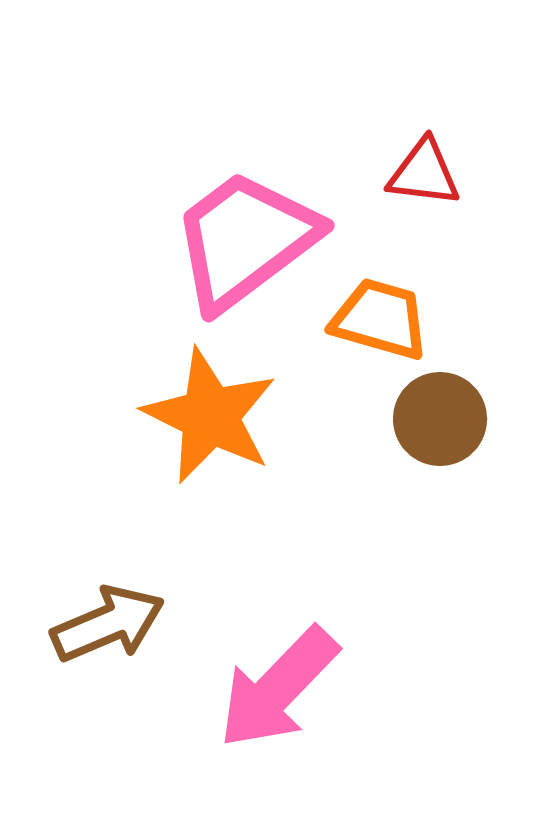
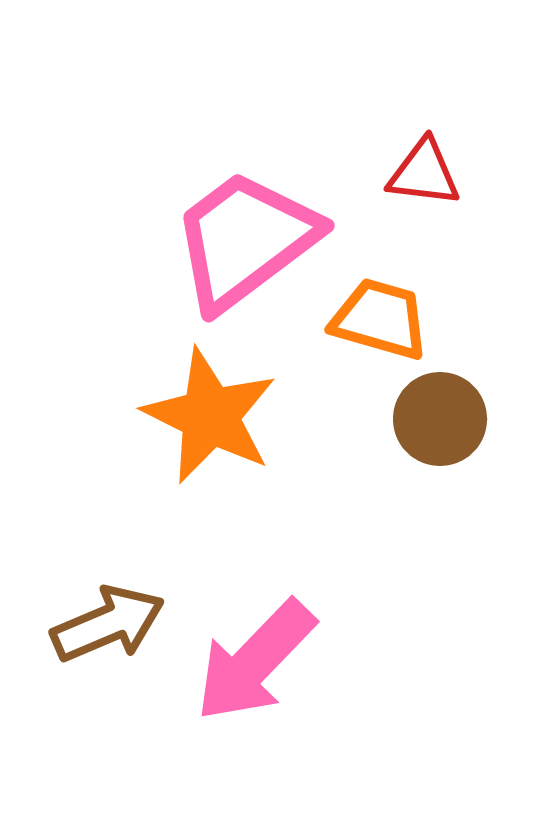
pink arrow: moved 23 px left, 27 px up
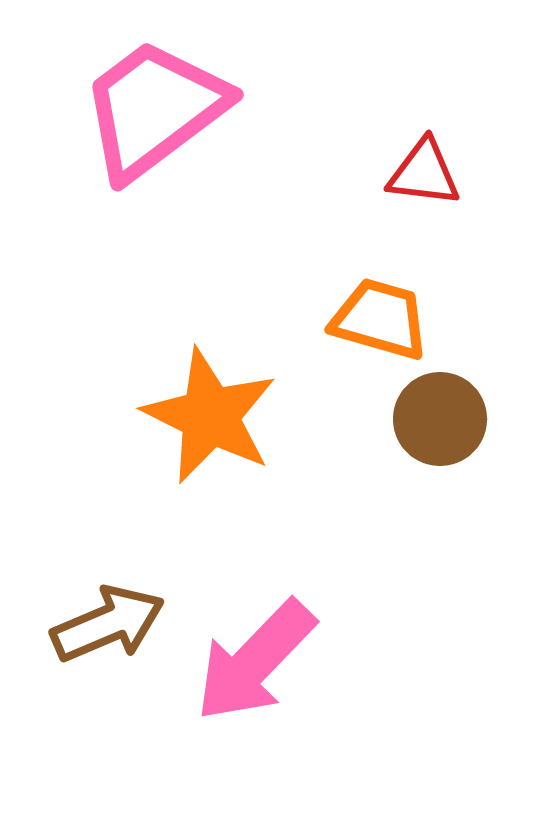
pink trapezoid: moved 91 px left, 131 px up
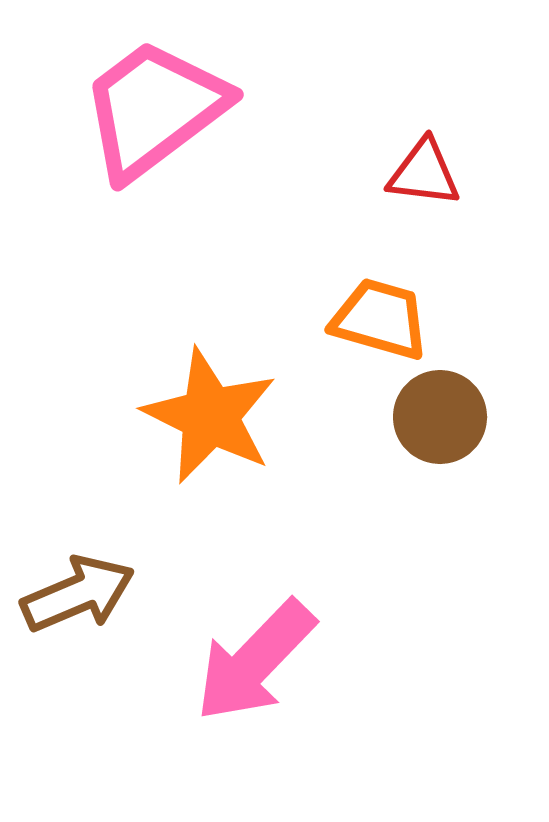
brown circle: moved 2 px up
brown arrow: moved 30 px left, 30 px up
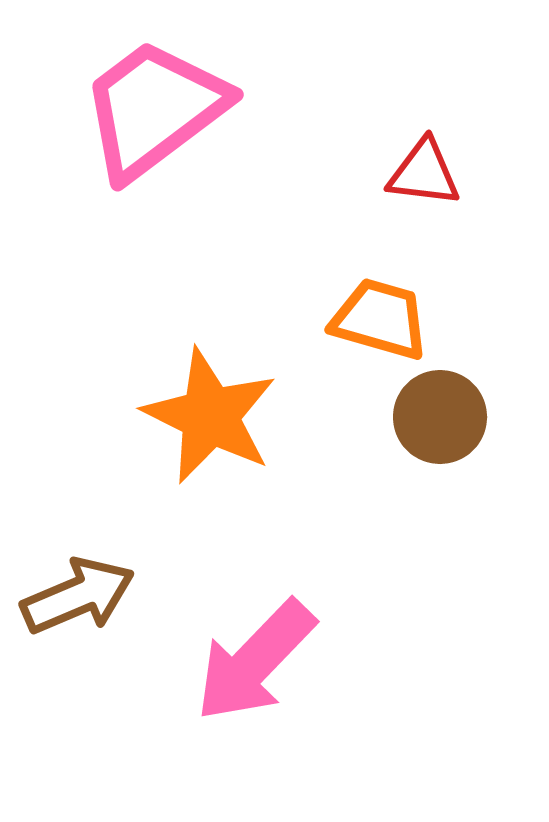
brown arrow: moved 2 px down
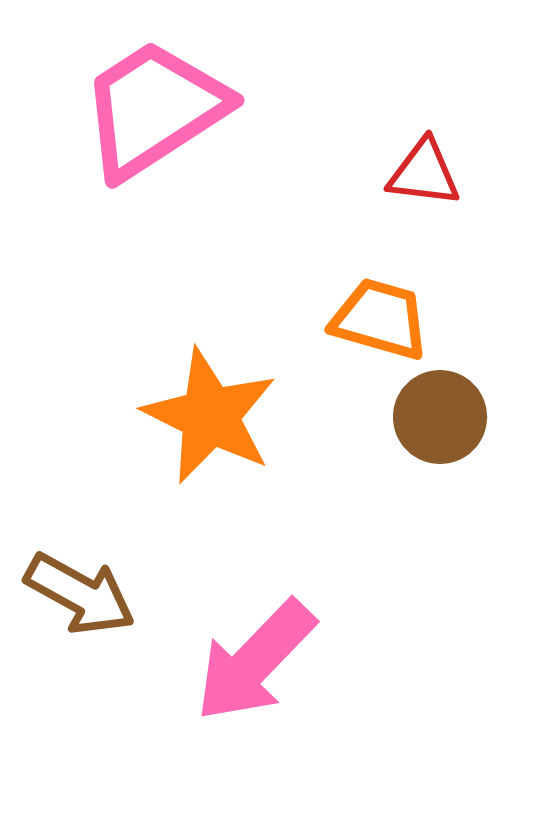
pink trapezoid: rotated 4 degrees clockwise
brown arrow: moved 2 px right, 2 px up; rotated 52 degrees clockwise
